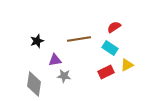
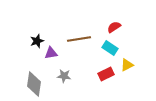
purple triangle: moved 4 px left, 7 px up
red rectangle: moved 2 px down
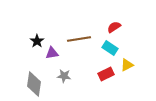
black star: rotated 16 degrees counterclockwise
purple triangle: moved 1 px right
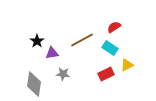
brown line: moved 3 px right, 1 px down; rotated 20 degrees counterclockwise
gray star: moved 1 px left, 2 px up
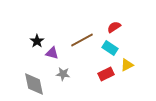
purple triangle: rotated 24 degrees clockwise
gray diamond: rotated 20 degrees counterclockwise
